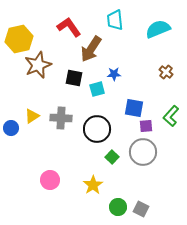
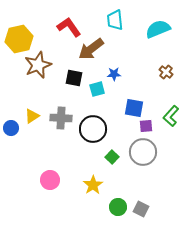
brown arrow: rotated 20 degrees clockwise
black circle: moved 4 px left
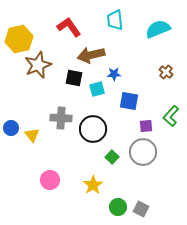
brown arrow: moved 6 px down; rotated 24 degrees clockwise
blue square: moved 5 px left, 7 px up
yellow triangle: moved 19 px down; rotated 35 degrees counterclockwise
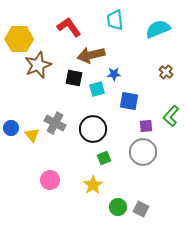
yellow hexagon: rotated 12 degrees clockwise
gray cross: moved 6 px left, 5 px down; rotated 25 degrees clockwise
green square: moved 8 px left, 1 px down; rotated 24 degrees clockwise
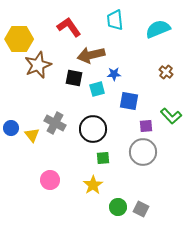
green L-shape: rotated 85 degrees counterclockwise
green square: moved 1 px left; rotated 16 degrees clockwise
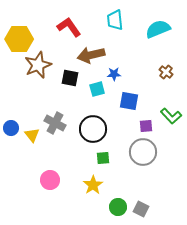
black square: moved 4 px left
